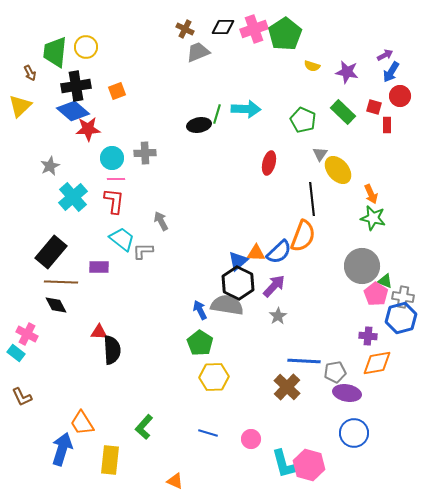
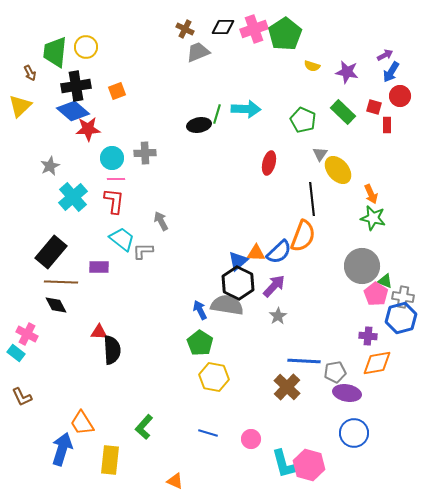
yellow hexagon at (214, 377): rotated 12 degrees clockwise
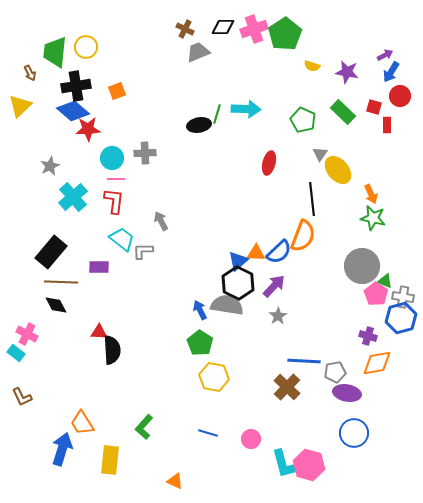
purple cross at (368, 336): rotated 12 degrees clockwise
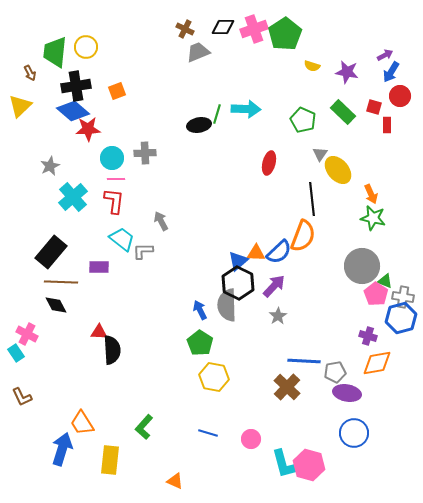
gray semicircle at (227, 305): rotated 100 degrees counterclockwise
cyan rectangle at (16, 353): rotated 18 degrees clockwise
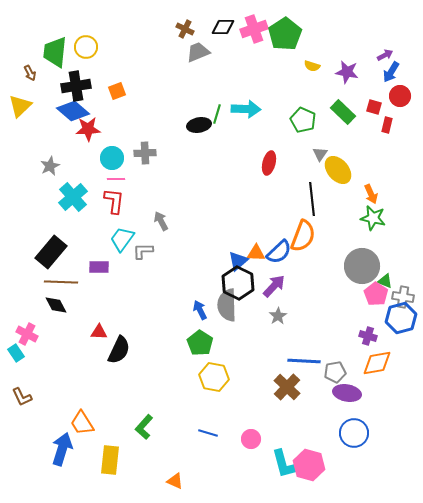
red rectangle at (387, 125): rotated 14 degrees clockwise
cyan trapezoid at (122, 239): rotated 92 degrees counterclockwise
black semicircle at (112, 350): moved 7 px right; rotated 28 degrees clockwise
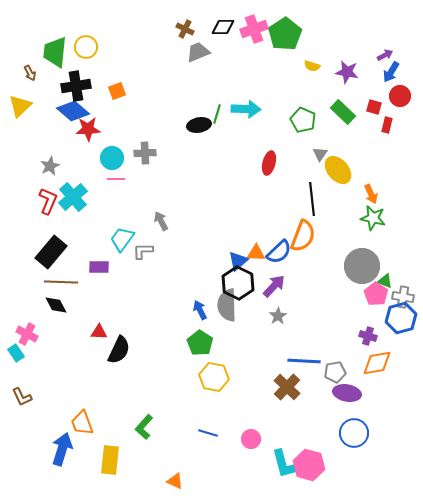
red L-shape at (114, 201): moved 66 px left; rotated 16 degrees clockwise
orange trapezoid at (82, 423): rotated 12 degrees clockwise
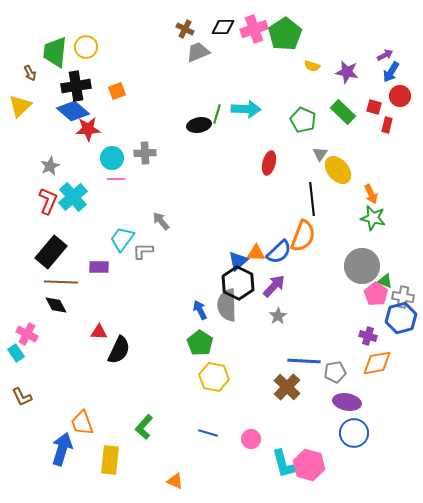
gray arrow at (161, 221): rotated 12 degrees counterclockwise
purple ellipse at (347, 393): moved 9 px down
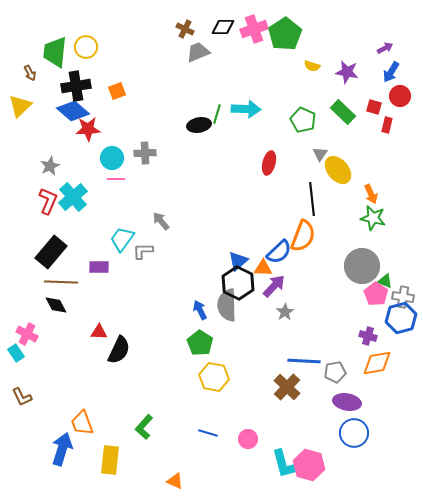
purple arrow at (385, 55): moved 7 px up
orange triangle at (256, 253): moved 7 px right, 15 px down
gray star at (278, 316): moved 7 px right, 4 px up
pink circle at (251, 439): moved 3 px left
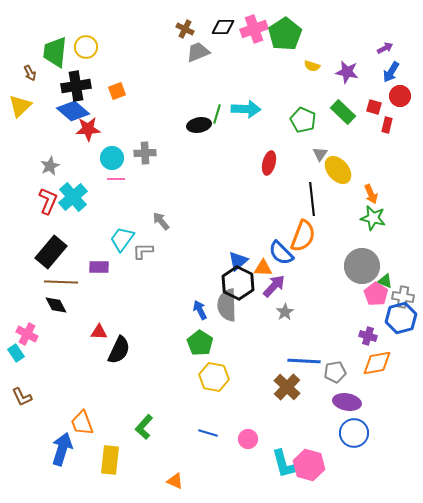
blue semicircle at (279, 252): moved 2 px right, 1 px down; rotated 88 degrees clockwise
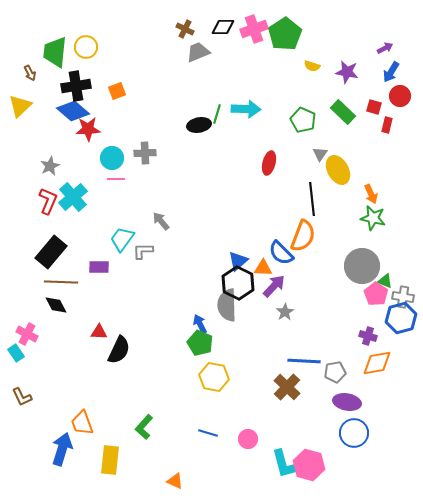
yellow ellipse at (338, 170): rotated 12 degrees clockwise
blue arrow at (200, 310): moved 14 px down
green pentagon at (200, 343): rotated 10 degrees counterclockwise
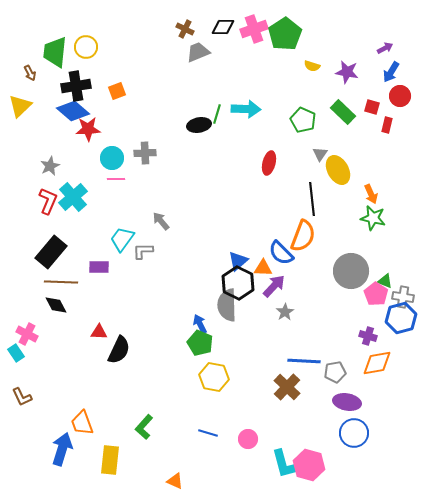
red square at (374, 107): moved 2 px left
gray circle at (362, 266): moved 11 px left, 5 px down
